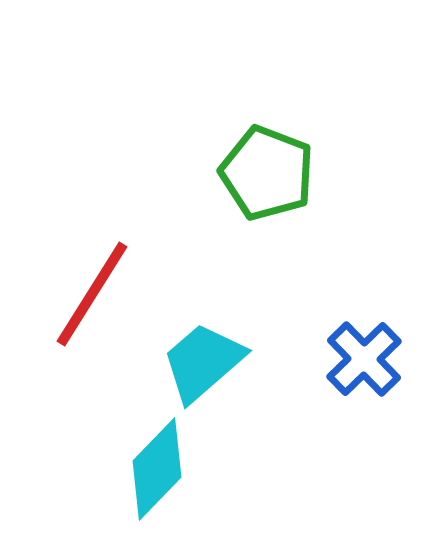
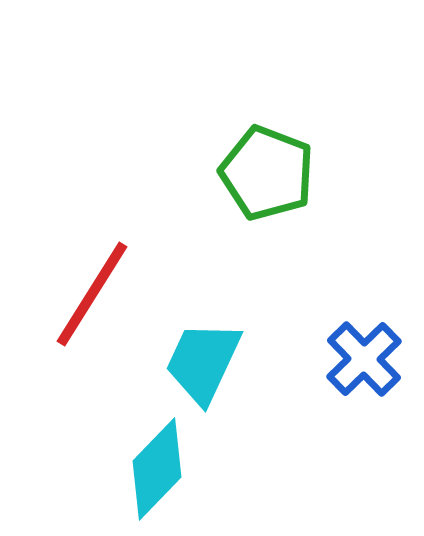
cyan trapezoid: rotated 24 degrees counterclockwise
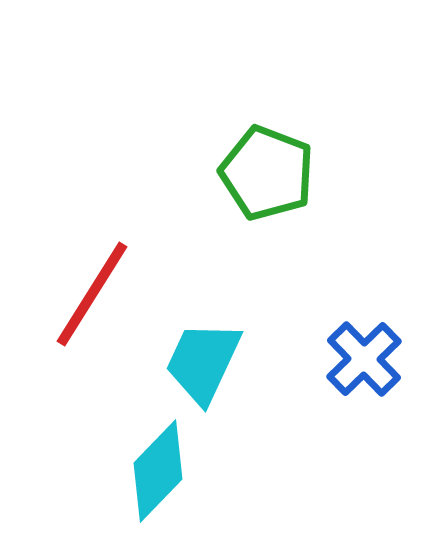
cyan diamond: moved 1 px right, 2 px down
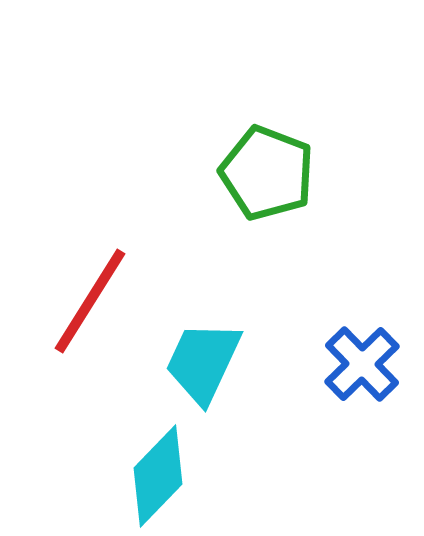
red line: moved 2 px left, 7 px down
blue cross: moved 2 px left, 5 px down
cyan diamond: moved 5 px down
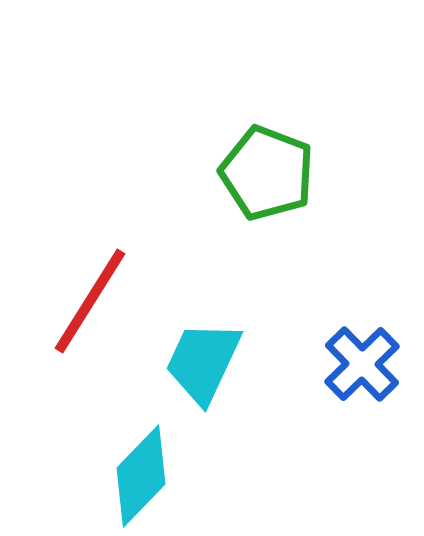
cyan diamond: moved 17 px left
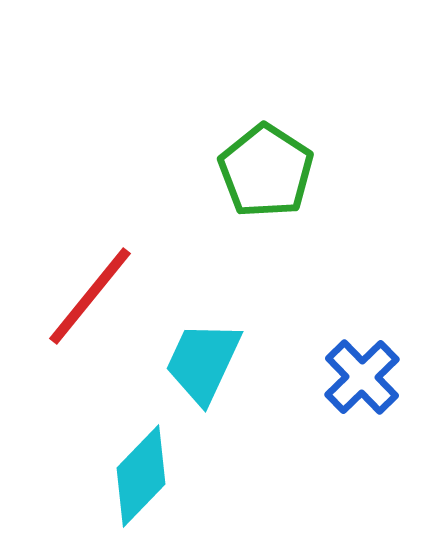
green pentagon: moved 1 px left, 2 px up; rotated 12 degrees clockwise
red line: moved 5 px up; rotated 7 degrees clockwise
blue cross: moved 13 px down
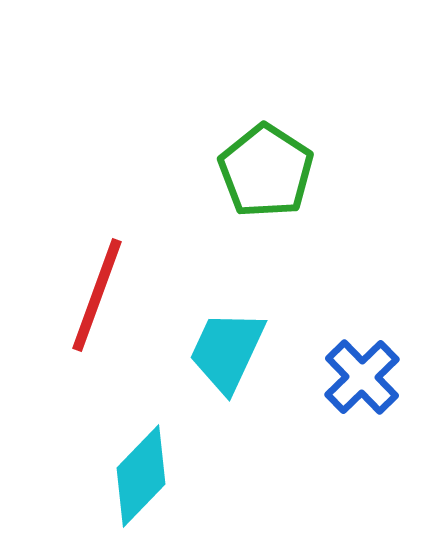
red line: moved 7 px right, 1 px up; rotated 19 degrees counterclockwise
cyan trapezoid: moved 24 px right, 11 px up
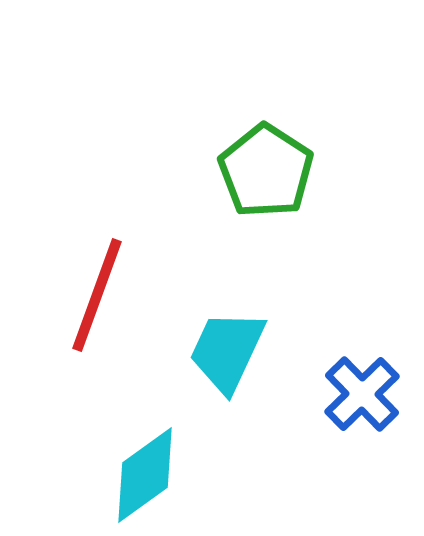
blue cross: moved 17 px down
cyan diamond: moved 4 px right, 1 px up; rotated 10 degrees clockwise
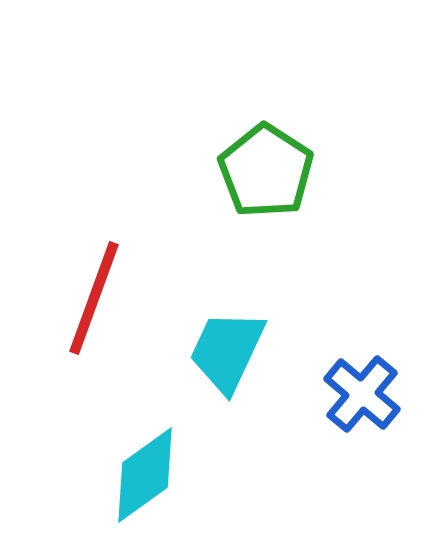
red line: moved 3 px left, 3 px down
blue cross: rotated 6 degrees counterclockwise
